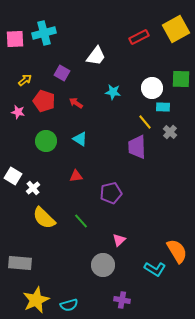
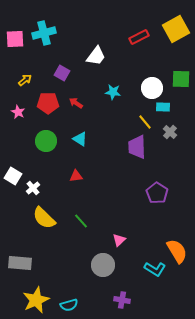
red pentagon: moved 4 px right, 2 px down; rotated 20 degrees counterclockwise
pink star: rotated 16 degrees clockwise
purple pentagon: moved 46 px right; rotated 25 degrees counterclockwise
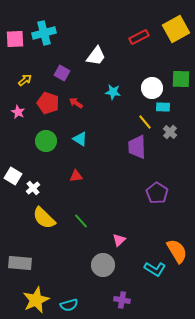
red pentagon: rotated 20 degrees clockwise
